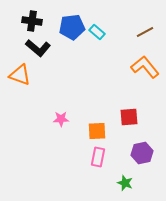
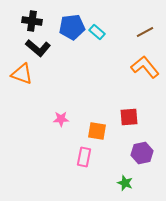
orange triangle: moved 2 px right, 1 px up
orange square: rotated 12 degrees clockwise
pink rectangle: moved 14 px left
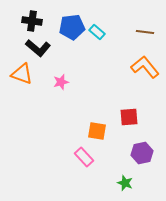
brown line: rotated 36 degrees clockwise
pink star: moved 37 px up; rotated 14 degrees counterclockwise
pink rectangle: rotated 54 degrees counterclockwise
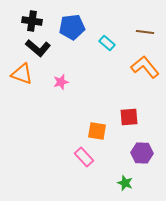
cyan rectangle: moved 10 px right, 11 px down
purple hexagon: rotated 15 degrees clockwise
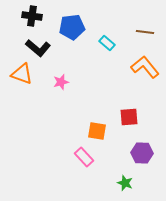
black cross: moved 5 px up
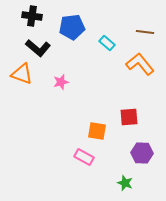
orange L-shape: moved 5 px left, 3 px up
pink rectangle: rotated 18 degrees counterclockwise
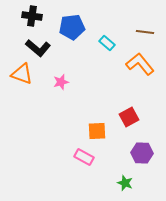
red square: rotated 24 degrees counterclockwise
orange square: rotated 12 degrees counterclockwise
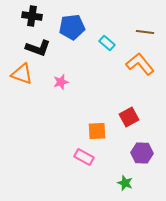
black L-shape: rotated 20 degrees counterclockwise
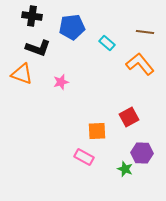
green star: moved 14 px up
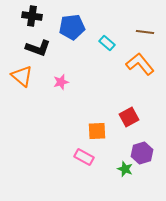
orange triangle: moved 2 px down; rotated 20 degrees clockwise
purple hexagon: rotated 20 degrees counterclockwise
